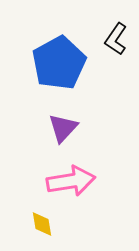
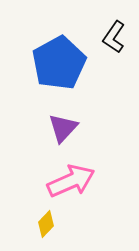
black L-shape: moved 2 px left, 2 px up
pink arrow: rotated 15 degrees counterclockwise
yellow diamond: moved 4 px right; rotated 52 degrees clockwise
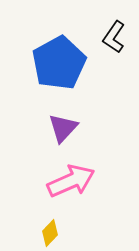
yellow diamond: moved 4 px right, 9 px down
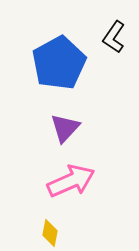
purple triangle: moved 2 px right
yellow diamond: rotated 32 degrees counterclockwise
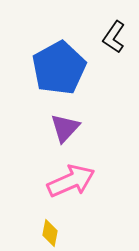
blue pentagon: moved 5 px down
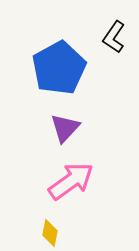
pink arrow: rotated 12 degrees counterclockwise
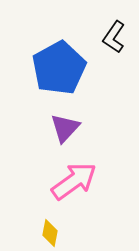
pink arrow: moved 3 px right
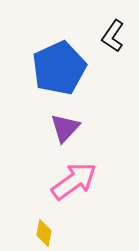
black L-shape: moved 1 px left, 1 px up
blue pentagon: rotated 4 degrees clockwise
yellow diamond: moved 6 px left
